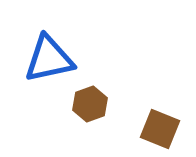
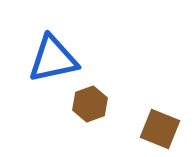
blue triangle: moved 4 px right
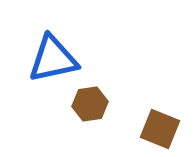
brown hexagon: rotated 12 degrees clockwise
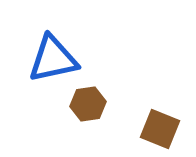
brown hexagon: moved 2 px left
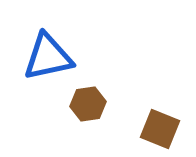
blue triangle: moved 5 px left, 2 px up
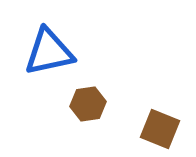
blue triangle: moved 1 px right, 5 px up
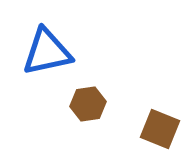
blue triangle: moved 2 px left
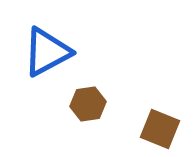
blue triangle: rotated 16 degrees counterclockwise
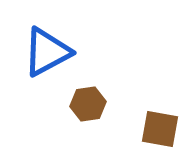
brown square: rotated 12 degrees counterclockwise
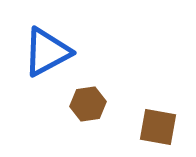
brown square: moved 2 px left, 2 px up
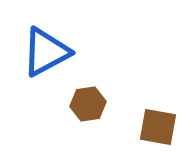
blue triangle: moved 1 px left
